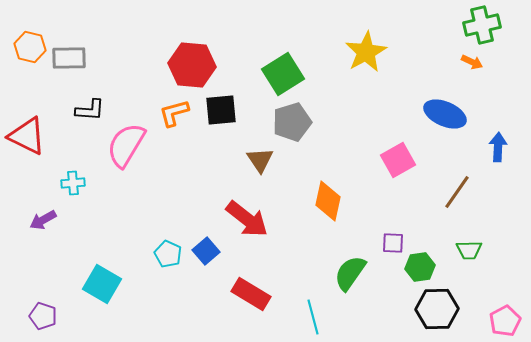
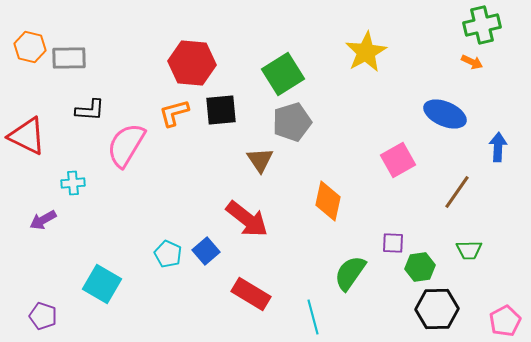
red hexagon: moved 2 px up
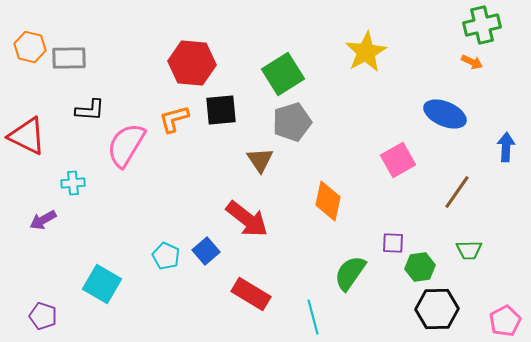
orange L-shape: moved 6 px down
blue arrow: moved 8 px right
cyan pentagon: moved 2 px left, 2 px down
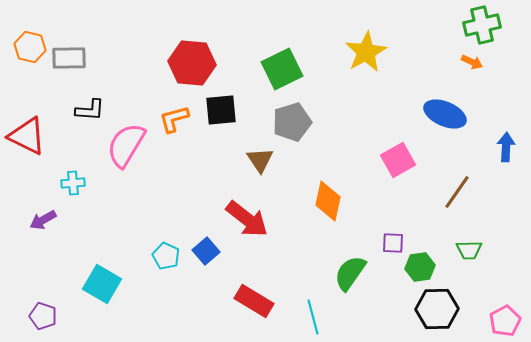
green square: moved 1 px left, 5 px up; rotated 6 degrees clockwise
red rectangle: moved 3 px right, 7 px down
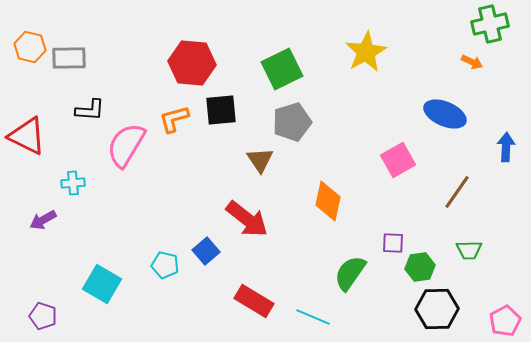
green cross: moved 8 px right, 1 px up
cyan pentagon: moved 1 px left, 9 px down; rotated 12 degrees counterclockwise
cyan line: rotated 52 degrees counterclockwise
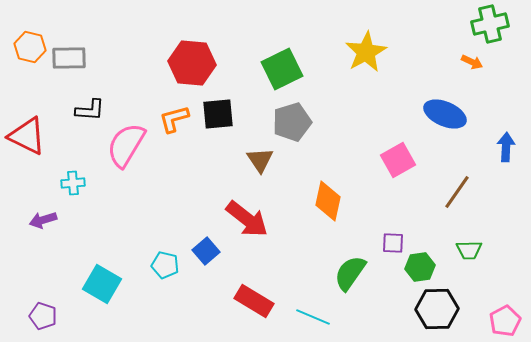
black square: moved 3 px left, 4 px down
purple arrow: rotated 12 degrees clockwise
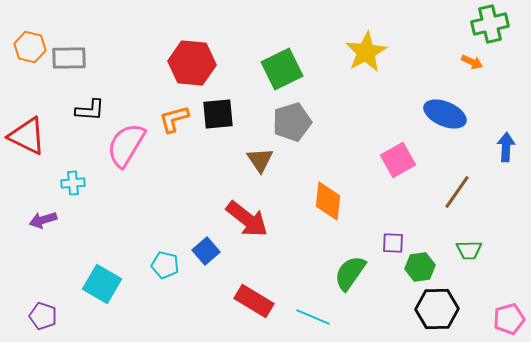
orange diamond: rotated 6 degrees counterclockwise
pink pentagon: moved 4 px right, 2 px up; rotated 12 degrees clockwise
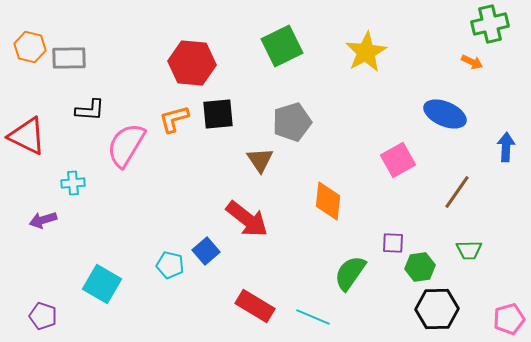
green square: moved 23 px up
cyan pentagon: moved 5 px right
red rectangle: moved 1 px right, 5 px down
